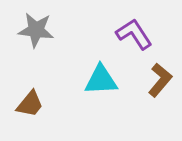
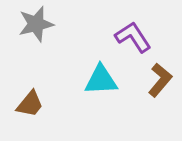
gray star: moved 6 px up; rotated 21 degrees counterclockwise
purple L-shape: moved 1 px left, 3 px down
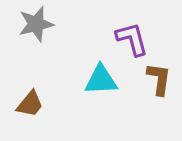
purple L-shape: moved 1 px left, 2 px down; rotated 18 degrees clockwise
brown L-shape: moved 1 px left, 1 px up; rotated 32 degrees counterclockwise
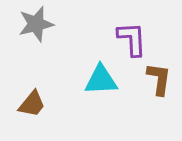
purple L-shape: rotated 12 degrees clockwise
brown trapezoid: moved 2 px right
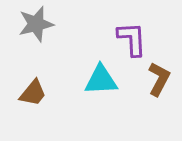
brown L-shape: rotated 20 degrees clockwise
brown trapezoid: moved 1 px right, 11 px up
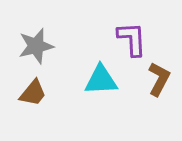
gray star: moved 22 px down
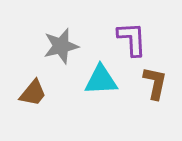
gray star: moved 25 px right
brown L-shape: moved 4 px left, 4 px down; rotated 16 degrees counterclockwise
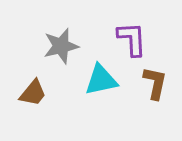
cyan triangle: rotated 9 degrees counterclockwise
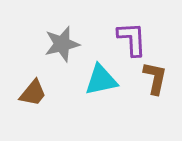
gray star: moved 1 px right, 2 px up
brown L-shape: moved 5 px up
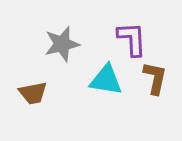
cyan triangle: moved 5 px right; rotated 21 degrees clockwise
brown trapezoid: rotated 40 degrees clockwise
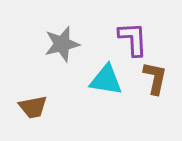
purple L-shape: moved 1 px right
brown trapezoid: moved 14 px down
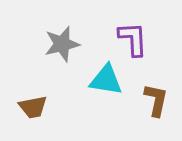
brown L-shape: moved 1 px right, 22 px down
